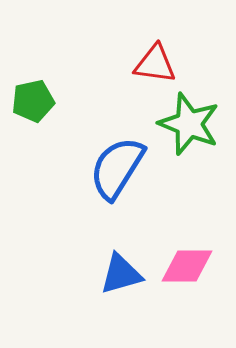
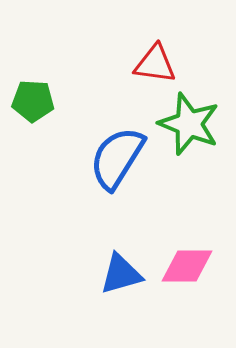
green pentagon: rotated 15 degrees clockwise
blue semicircle: moved 10 px up
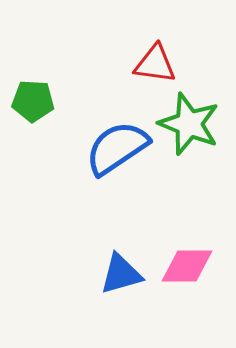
blue semicircle: moved 10 px up; rotated 24 degrees clockwise
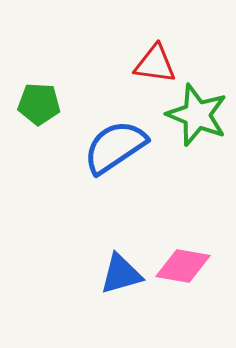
green pentagon: moved 6 px right, 3 px down
green star: moved 8 px right, 9 px up
blue semicircle: moved 2 px left, 1 px up
pink diamond: moved 4 px left; rotated 10 degrees clockwise
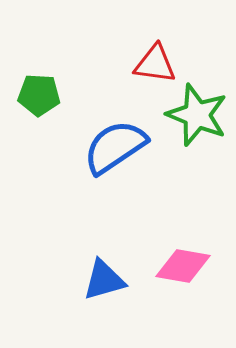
green pentagon: moved 9 px up
blue triangle: moved 17 px left, 6 px down
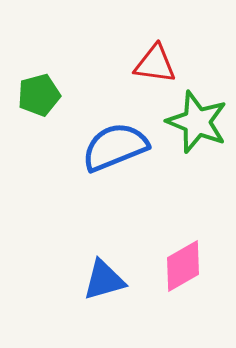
green pentagon: rotated 18 degrees counterclockwise
green star: moved 7 px down
blue semicircle: rotated 12 degrees clockwise
pink diamond: rotated 40 degrees counterclockwise
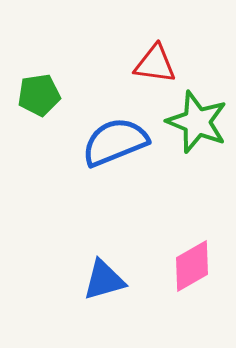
green pentagon: rotated 6 degrees clockwise
blue semicircle: moved 5 px up
pink diamond: moved 9 px right
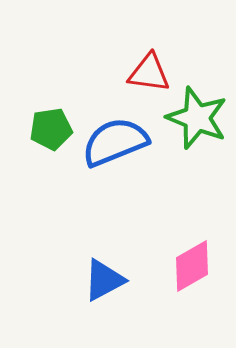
red triangle: moved 6 px left, 9 px down
green pentagon: moved 12 px right, 34 px down
green star: moved 4 px up
blue triangle: rotated 12 degrees counterclockwise
